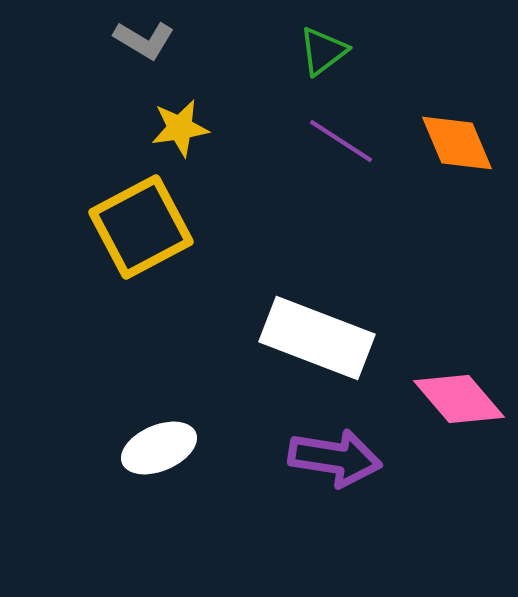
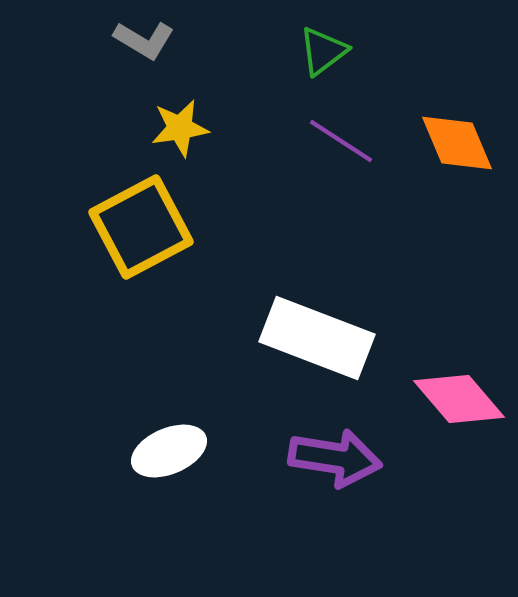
white ellipse: moved 10 px right, 3 px down
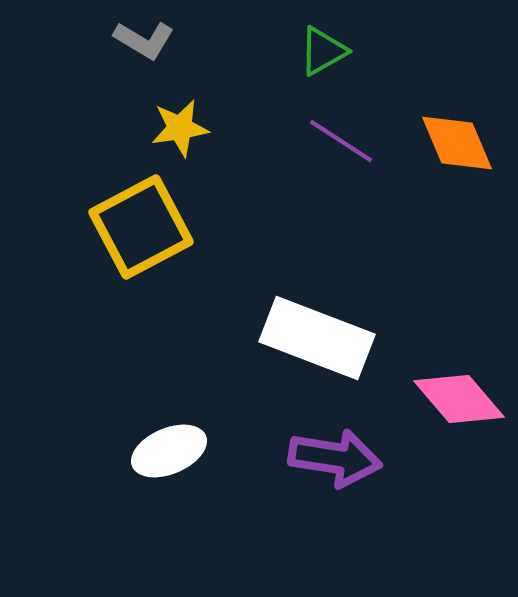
green triangle: rotated 8 degrees clockwise
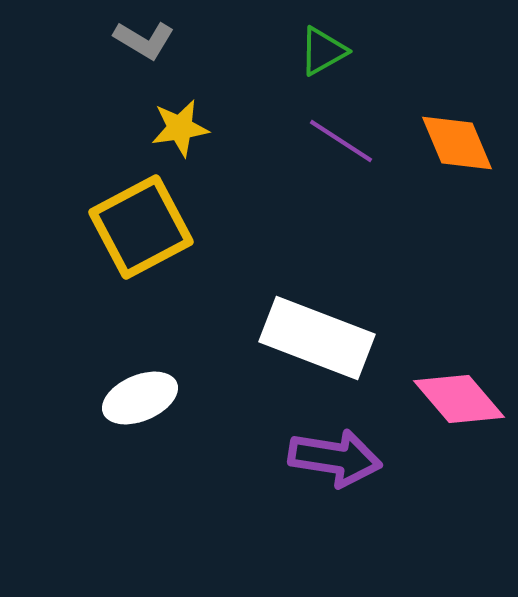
white ellipse: moved 29 px left, 53 px up
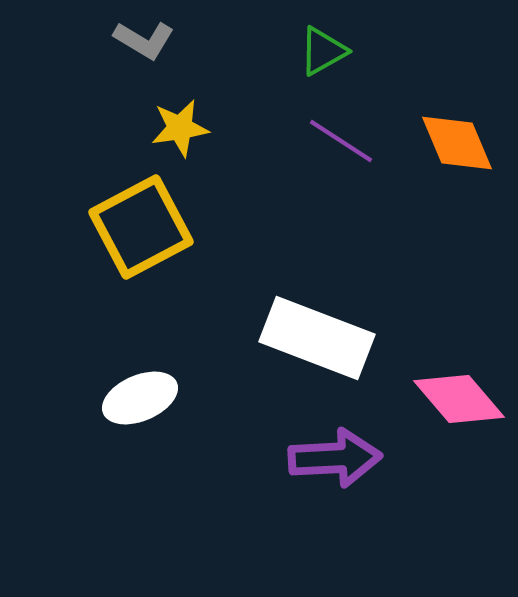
purple arrow: rotated 12 degrees counterclockwise
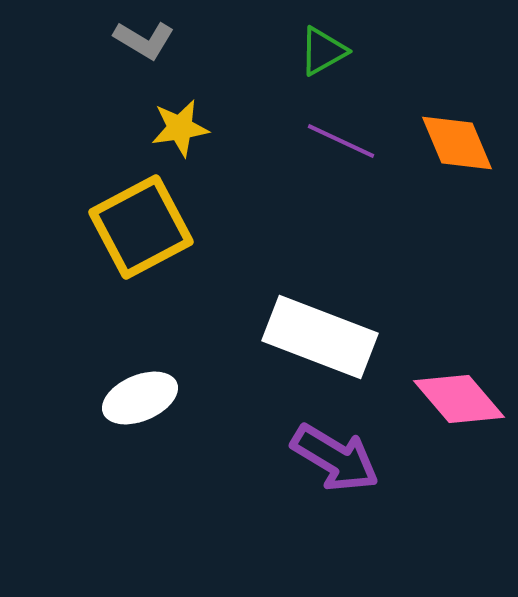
purple line: rotated 8 degrees counterclockwise
white rectangle: moved 3 px right, 1 px up
purple arrow: rotated 34 degrees clockwise
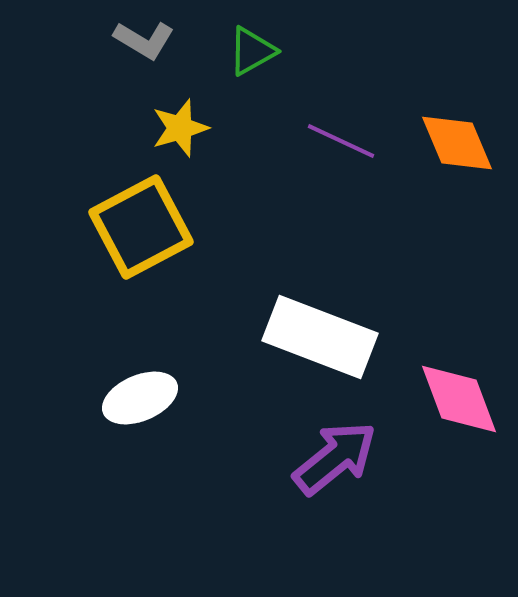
green triangle: moved 71 px left
yellow star: rotated 8 degrees counterclockwise
pink diamond: rotated 20 degrees clockwise
purple arrow: rotated 70 degrees counterclockwise
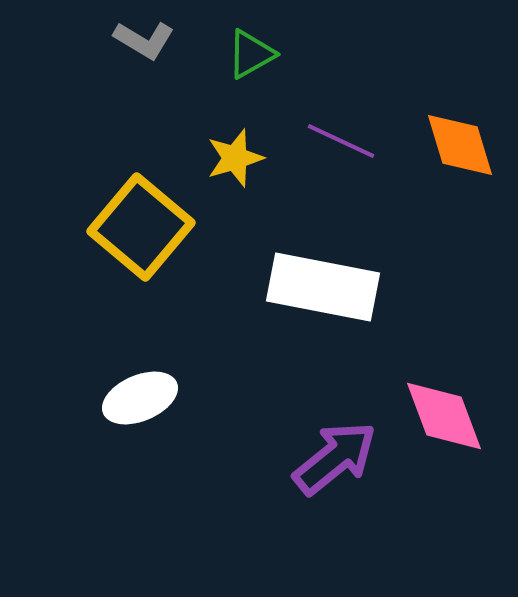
green triangle: moved 1 px left, 3 px down
yellow star: moved 55 px right, 30 px down
orange diamond: moved 3 px right, 2 px down; rotated 6 degrees clockwise
yellow square: rotated 22 degrees counterclockwise
white rectangle: moved 3 px right, 50 px up; rotated 10 degrees counterclockwise
pink diamond: moved 15 px left, 17 px down
